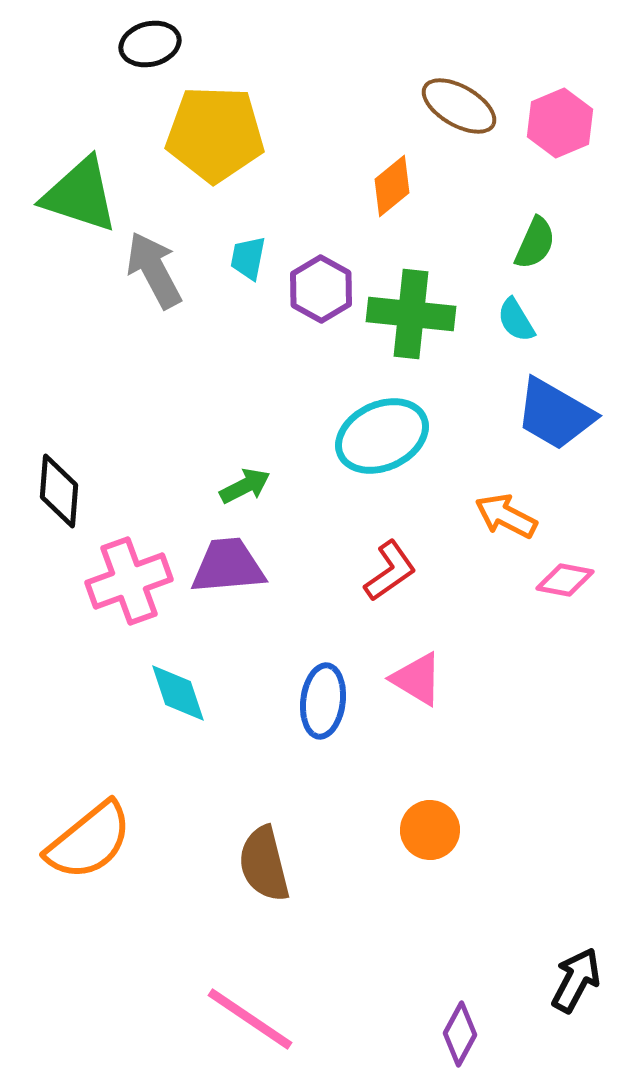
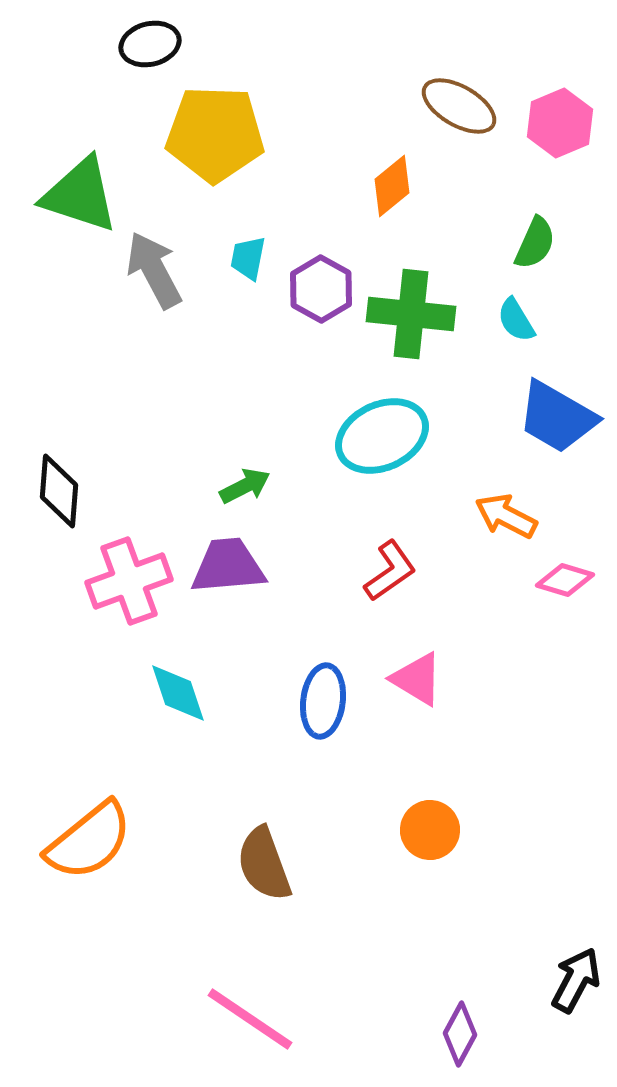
blue trapezoid: moved 2 px right, 3 px down
pink diamond: rotated 6 degrees clockwise
brown semicircle: rotated 6 degrees counterclockwise
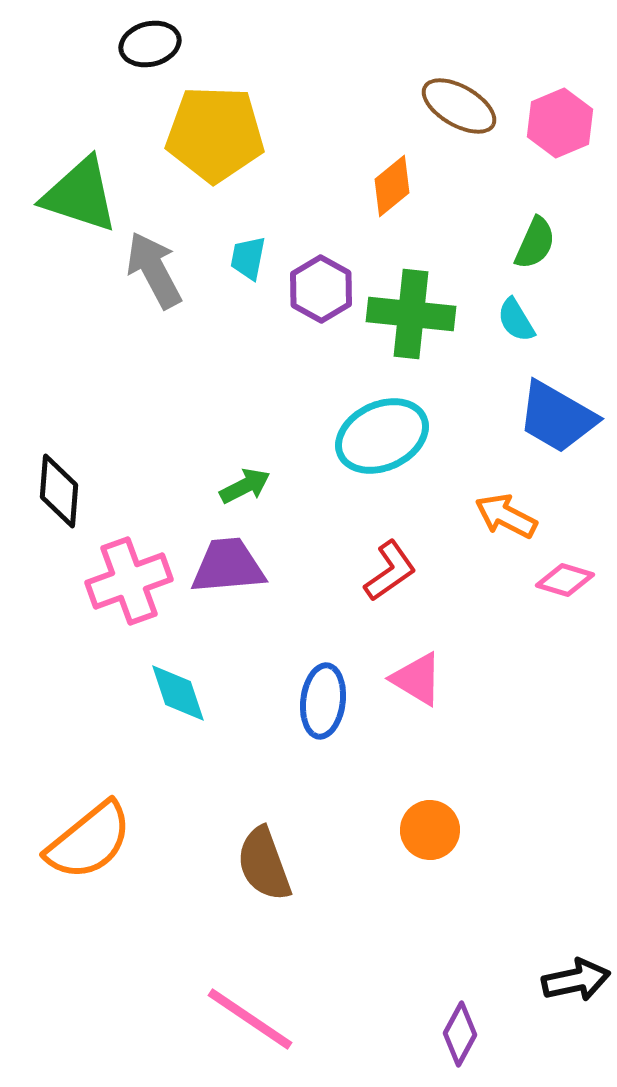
black arrow: rotated 50 degrees clockwise
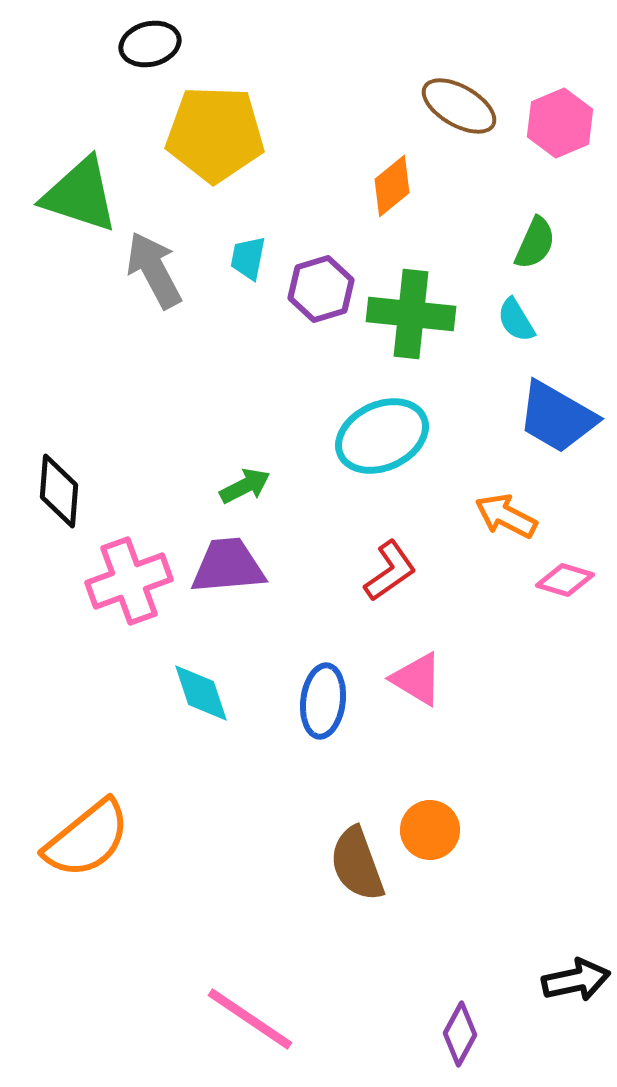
purple hexagon: rotated 14 degrees clockwise
cyan diamond: moved 23 px right
orange semicircle: moved 2 px left, 2 px up
brown semicircle: moved 93 px right
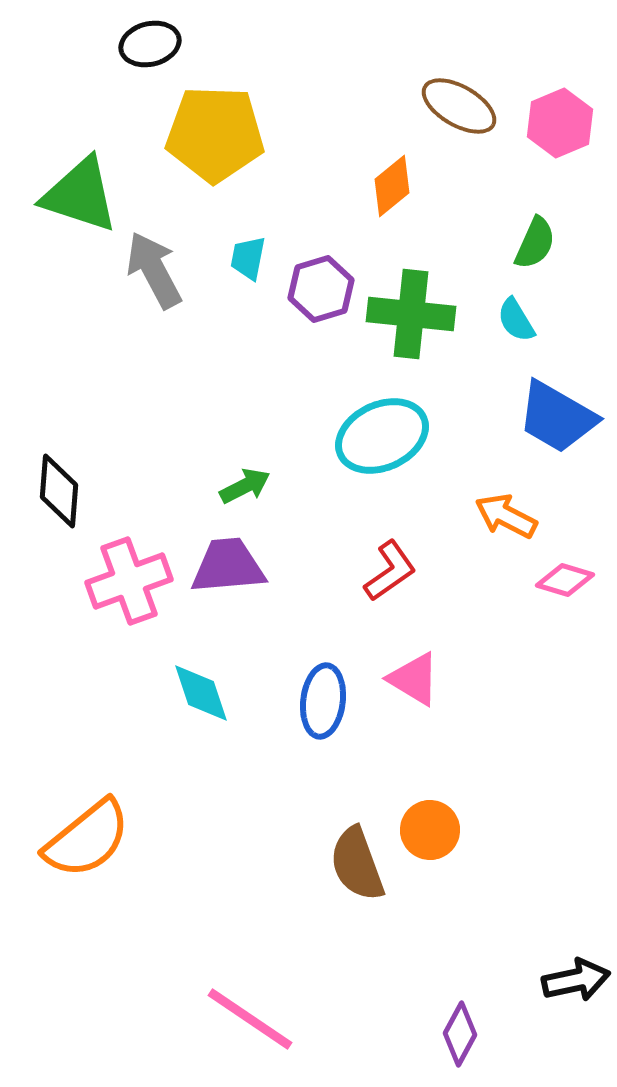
pink triangle: moved 3 px left
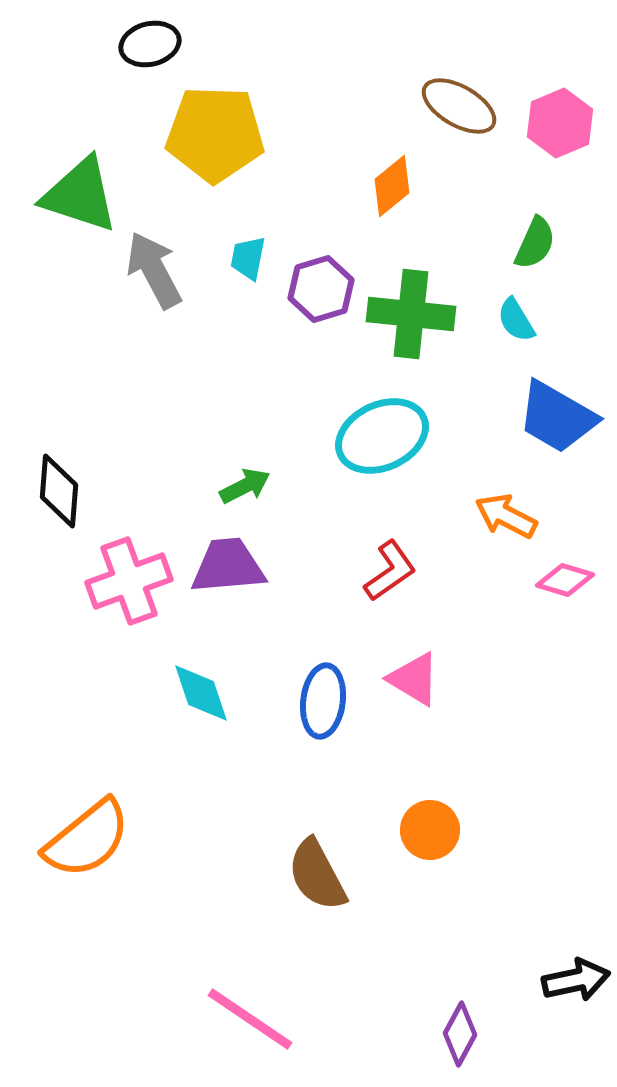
brown semicircle: moved 40 px left, 11 px down; rotated 8 degrees counterclockwise
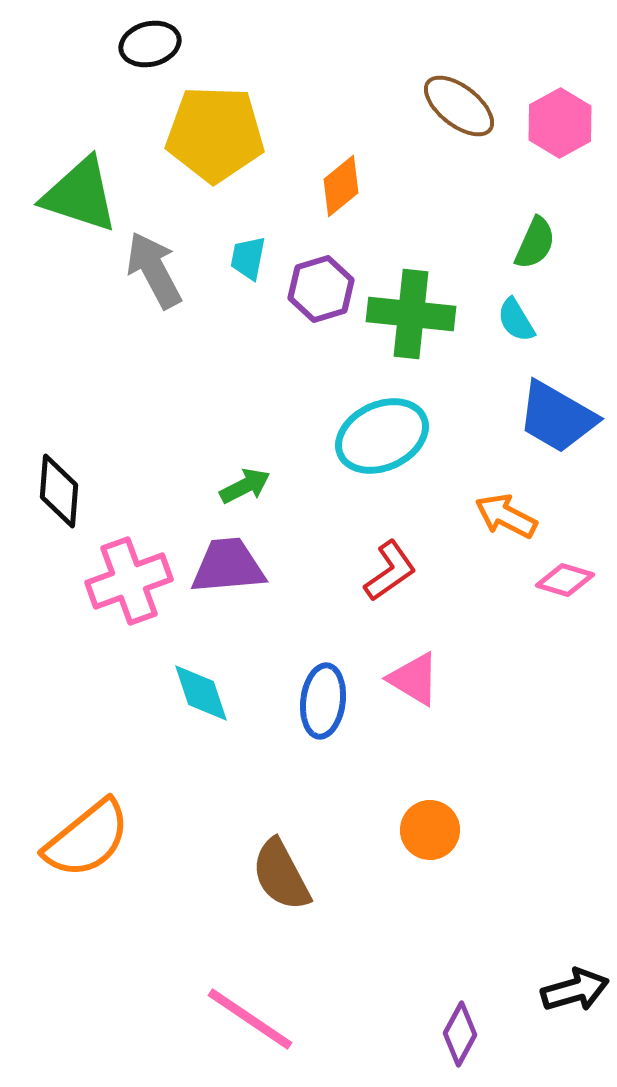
brown ellipse: rotated 8 degrees clockwise
pink hexagon: rotated 6 degrees counterclockwise
orange diamond: moved 51 px left
brown semicircle: moved 36 px left
black arrow: moved 1 px left, 10 px down; rotated 4 degrees counterclockwise
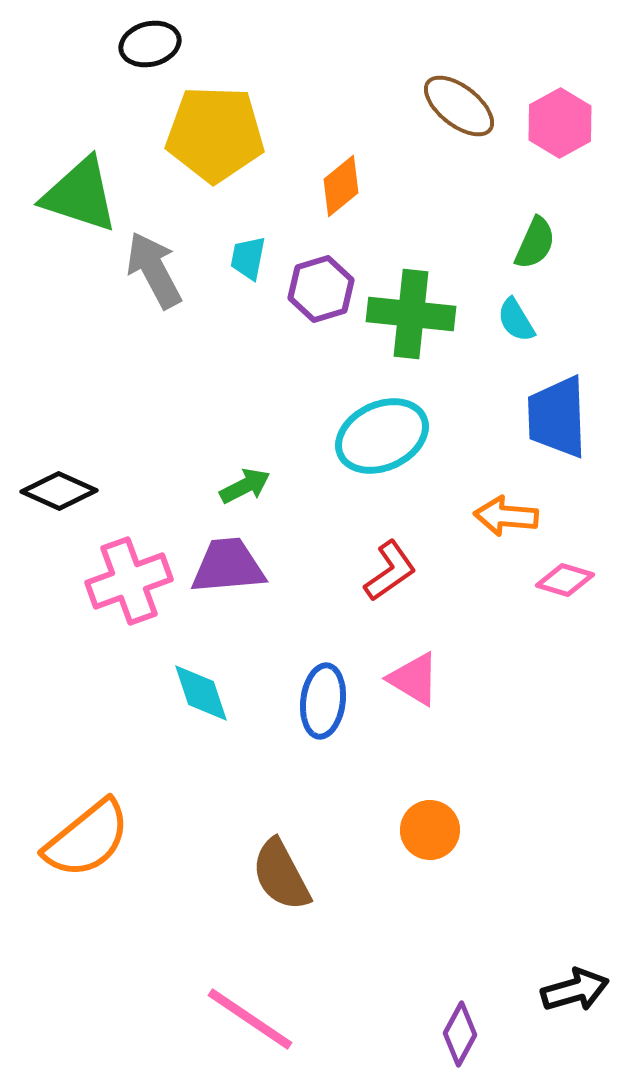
blue trapezoid: rotated 58 degrees clockwise
black diamond: rotated 70 degrees counterclockwise
orange arrow: rotated 22 degrees counterclockwise
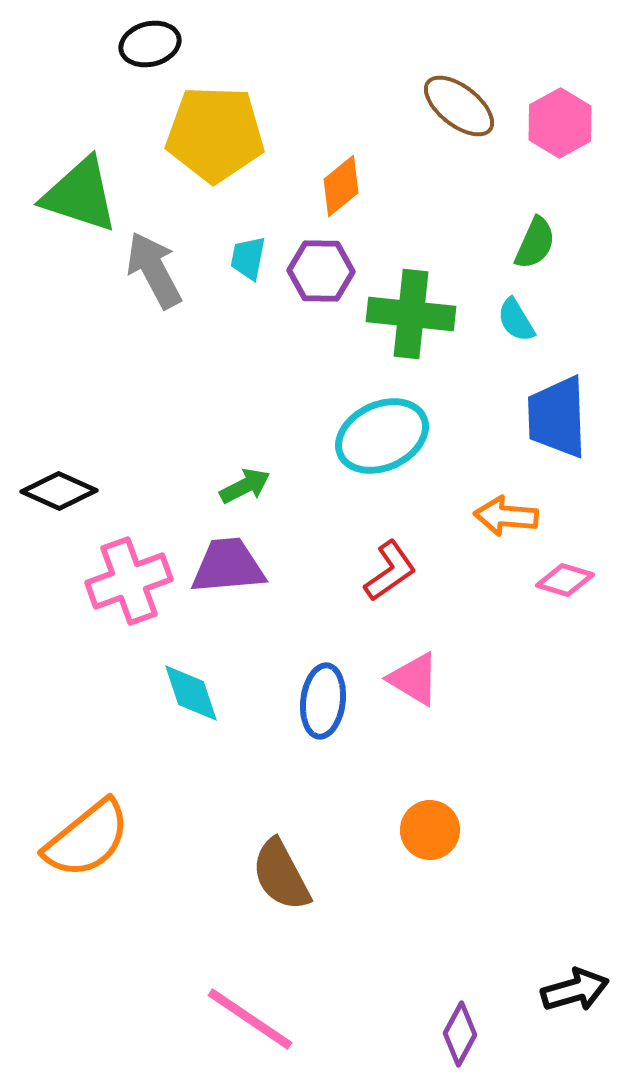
purple hexagon: moved 18 px up; rotated 18 degrees clockwise
cyan diamond: moved 10 px left
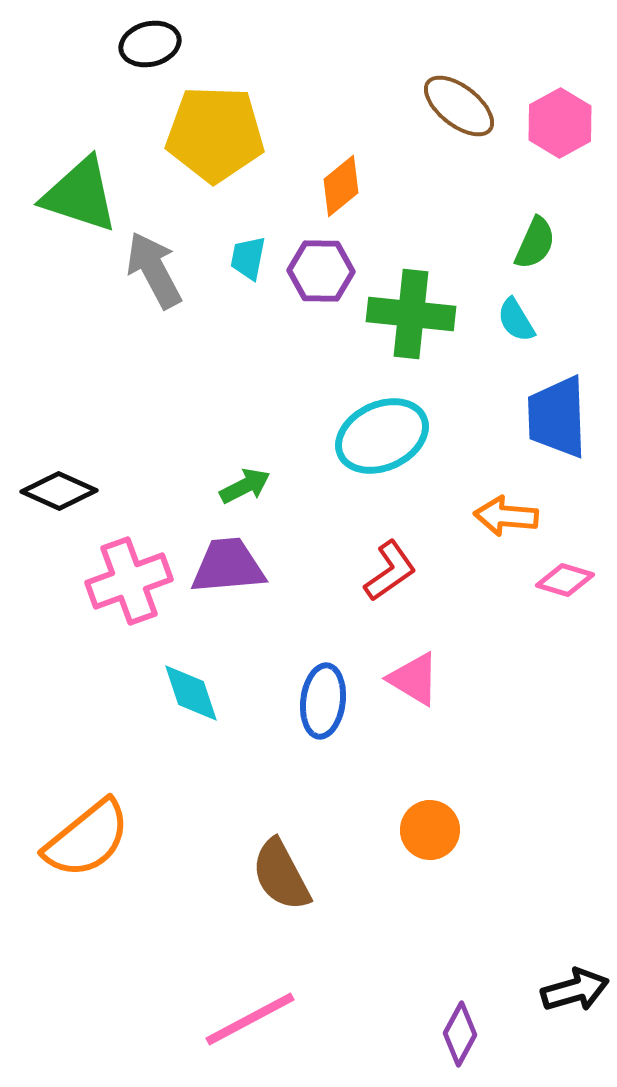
pink line: rotated 62 degrees counterclockwise
